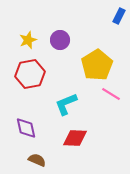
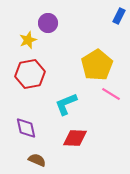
purple circle: moved 12 px left, 17 px up
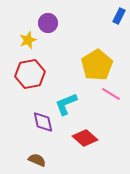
purple diamond: moved 17 px right, 6 px up
red diamond: moved 10 px right; rotated 40 degrees clockwise
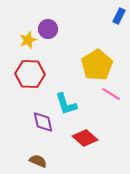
purple circle: moved 6 px down
red hexagon: rotated 12 degrees clockwise
cyan L-shape: rotated 85 degrees counterclockwise
brown semicircle: moved 1 px right, 1 px down
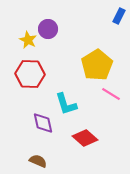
yellow star: rotated 24 degrees counterclockwise
purple diamond: moved 1 px down
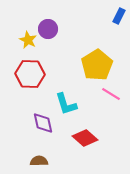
brown semicircle: moved 1 px right; rotated 24 degrees counterclockwise
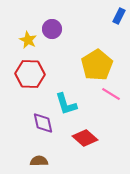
purple circle: moved 4 px right
